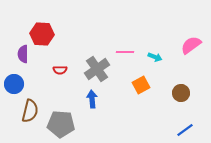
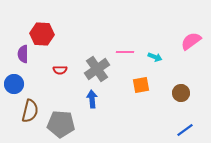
pink semicircle: moved 4 px up
orange square: rotated 18 degrees clockwise
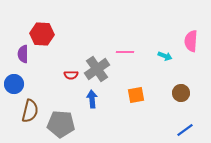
pink semicircle: rotated 50 degrees counterclockwise
cyan arrow: moved 10 px right, 1 px up
red semicircle: moved 11 px right, 5 px down
orange square: moved 5 px left, 10 px down
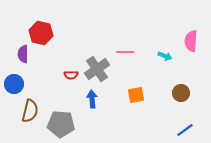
red hexagon: moved 1 px left, 1 px up; rotated 10 degrees clockwise
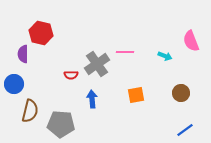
pink semicircle: rotated 25 degrees counterclockwise
gray cross: moved 5 px up
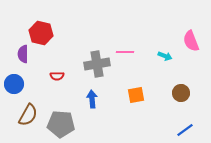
gray cross: rotated 25 degrees clockwise
red semicircle: moved 14 px left, 1 px down
brown semicircle: moved 2 px left, 4 px down; rotated 15 degrees clockwise
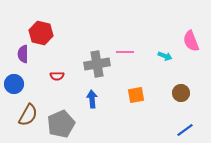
gray pentagon: rotated 28 degrees counterclockwise
